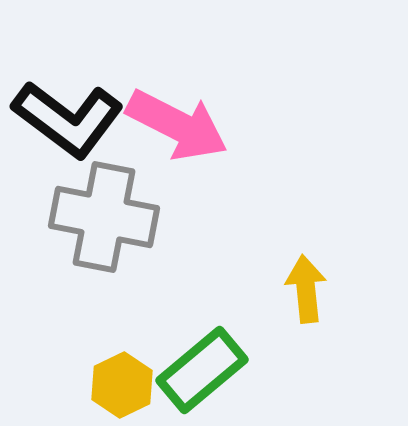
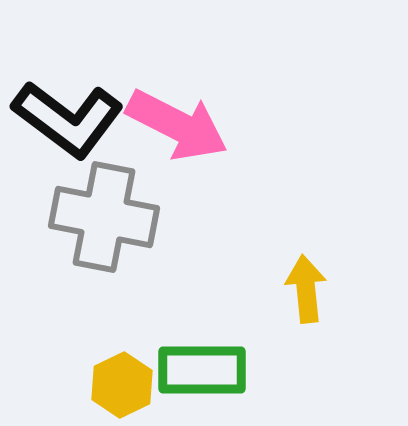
green rectangle: rotated 40 degrees clockwise
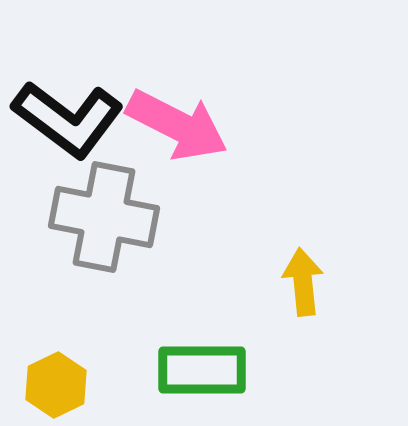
yellow arrow: moved 3 px left, 7 px up
yellow hexagon: moved 66 px left
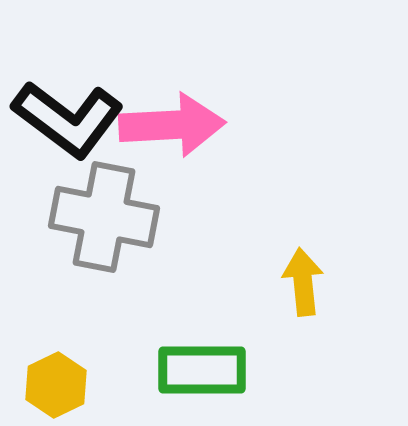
pink arrow: moved 5 px left; rotated 30 degrees counterclockwise
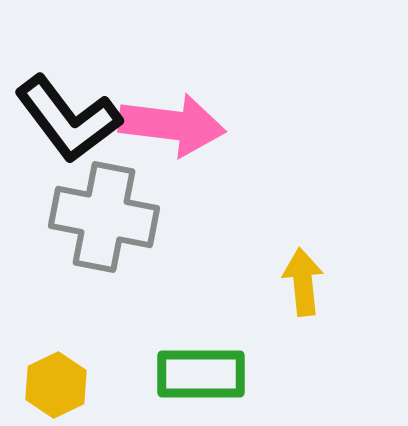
black L-shape: rotated 16 degrees clockwise
pink arrow: rotated 10 degrees clockwise
green rectangle: moved 1 px left, 4 px down
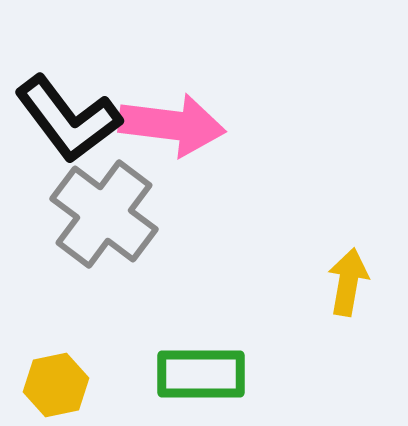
gray cross: moved 3 px up; rotated 26 degrees clockwise
yellow arrow: moved 45 px right; rotated 16 degrees clockwise
yellow hexagon: rotated 14 degrees clockwise
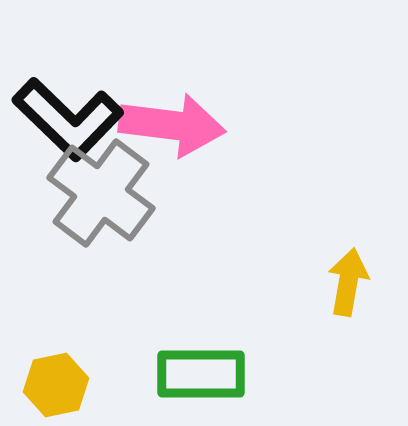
black L-shape: rotated 9 degrees counterclockwise
gray cross: moved 3 px left, 21 px up
